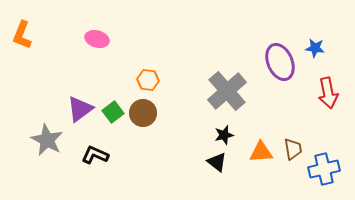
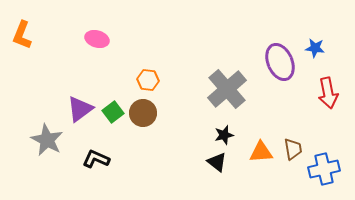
gray cross: moved 2 px up
black L-shape: moved 1 px right, 4 px down
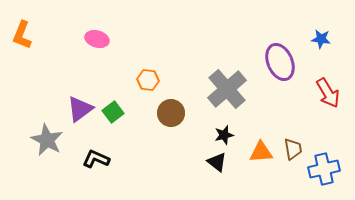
blue star: moved 6 px right, 9 px up
red arrow: rotated 20 degrees counterclockwise
brown circle: moved 28 px right
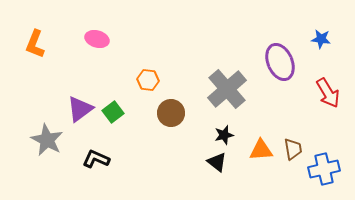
orange L-shape: moved 13 px right, 9 px down
orange triangle: moved 2 px up
